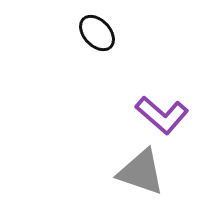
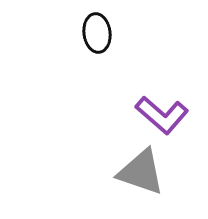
black ellipse: rotated 36 degrees clockwise
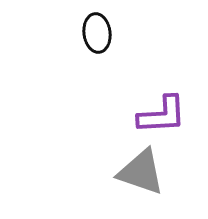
purple L-shape: rotated 44 degrees counterclockwise
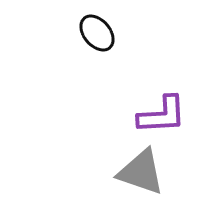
black ellipse: rotated 33 degrees counterclockwise
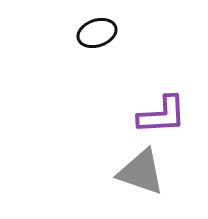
black ellipse: rotated 69 degrees counterclockwise
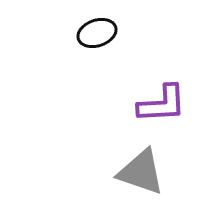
purple L-shape: moved 11 px up
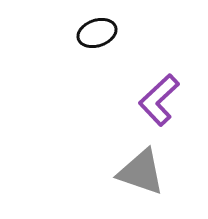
purple L-shape: moved 3 px left, 4 px up; rotated 140 degrees clockwise
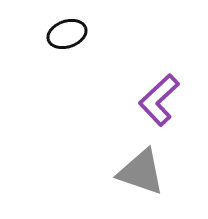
black ellipse: moved 30 px left, 1 px down
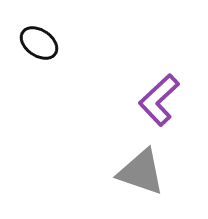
black ellipse: moved 28 px left, 9 px down; rotated 54 degrees clockwise
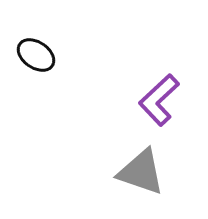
black ellipse: moved 3 px left, 12 px down
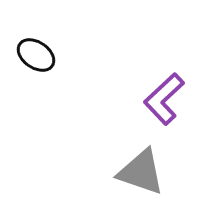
purple L-shape: moved 5 px right, 1 px up
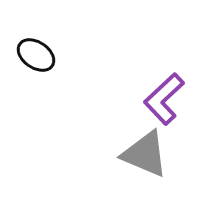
gray triangle: moved 4 px right, 18 px up; rotated 4 degrees clockwise
